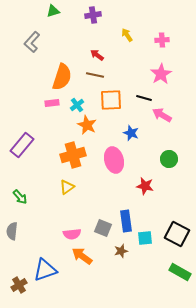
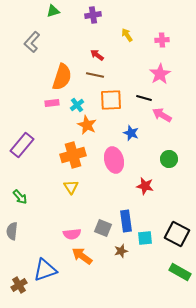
pink star: moved 1 px left
yellow triangle: moved 4 px right; rotated 28 degrees counterclockwise
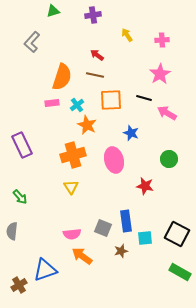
pink arrow: moved 5 px right, 2 px up
purple rectangle: rotated 65 degrees counterclockwise
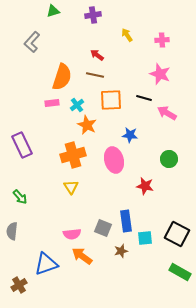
pink star: rotated 20 degrees counterclockwise
blue star: moved 1 px left, 2 px down; rotated 14 degrees counterclockwise
blue triangle: moved 1 px right, 6 px up
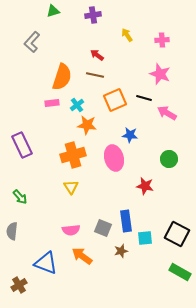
orange square: moved 4 px right; rotated 20 degrees counterclockwise
orange star: rotated 18 degrees counterclockwise
pink ellipse: moved 2 px up
pink semicircle: moved 1 px left, 4 px up
blue triangle: moved 1 px up; rotated 40 degrees clockwise
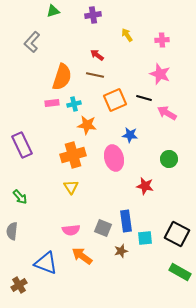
cyan cross: moved 3 px left, 1 px up; rotated 24 degrees clockwise
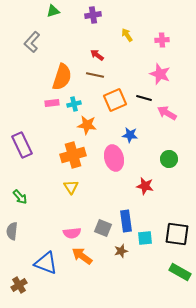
pink semicircle: moved 1 px right, 3 px down
black square: rotated 20 degrees counterclockwise
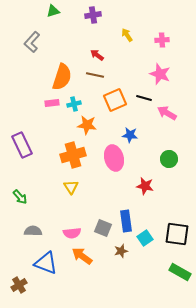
gray semicircle: moved 21 px right; rotated 84 degrees clockwise
cyan square: rotated 28 degrees counterclockwise
